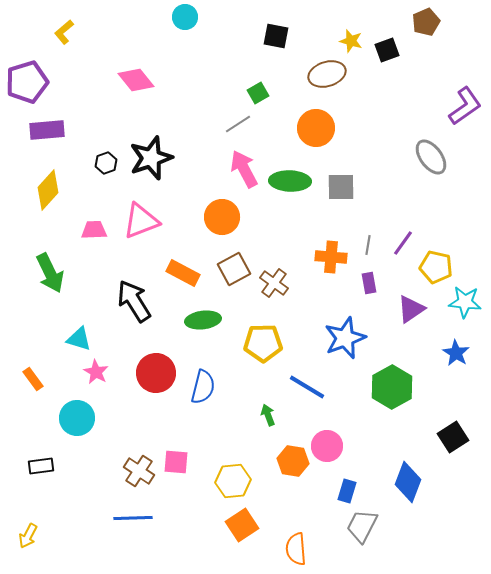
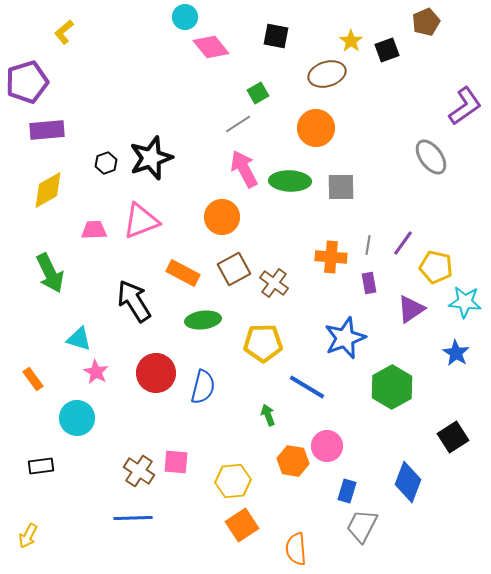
yellow star at (351, 41): rotated 20 degrees clockwise
pink diamond at (136, 80): moved 75 px right, 33 px up
yellow diamond at (48, 190): rotated 18 degrees clockwise
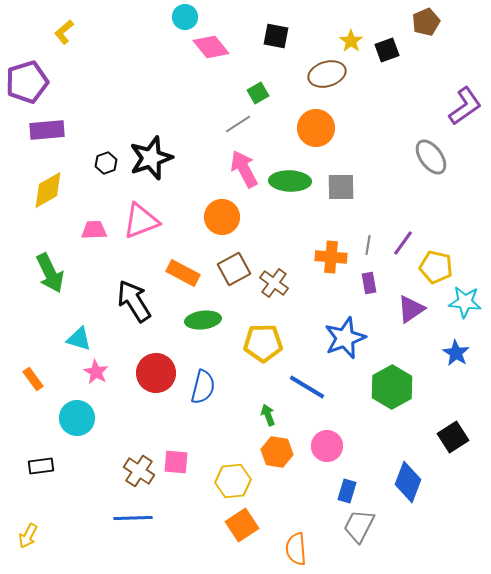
orange hexagon at (293, 461): moved 16 px left, 9 px up
gray trapezoid at (362, 526): moved 3 px left
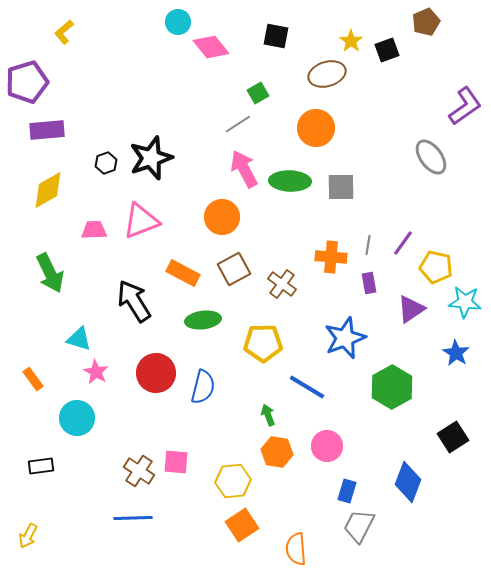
cyan circle at (185, 17): moved 7 px left, 5 px down
brown cross at (274, 283): moved 8 px right, 1 px down
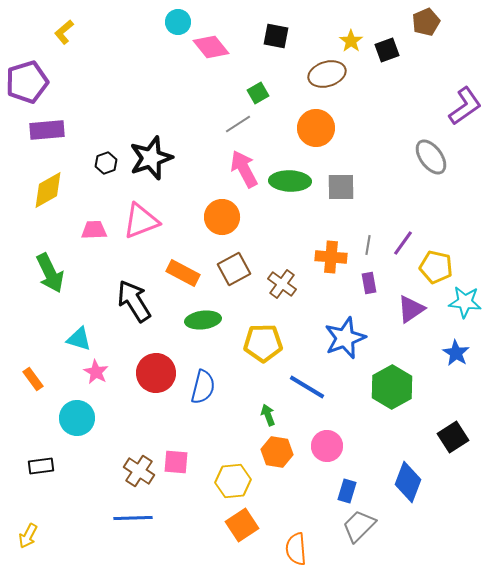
gray trapezoid at (359, 526): rotated 18 degrees clockwise
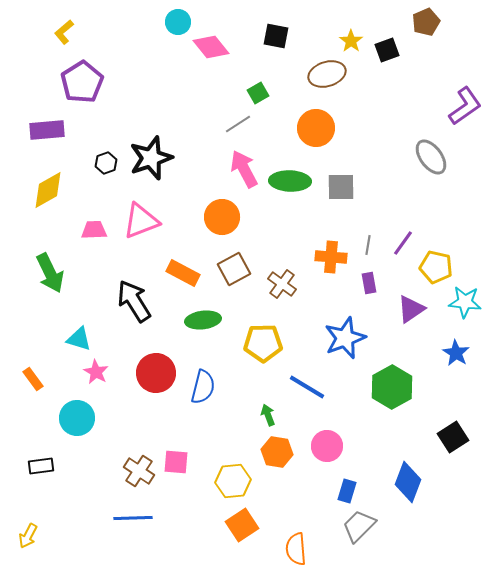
purple pentagon at (27, 82): moved 55 px right; rotated 15 degrees counterclockwise
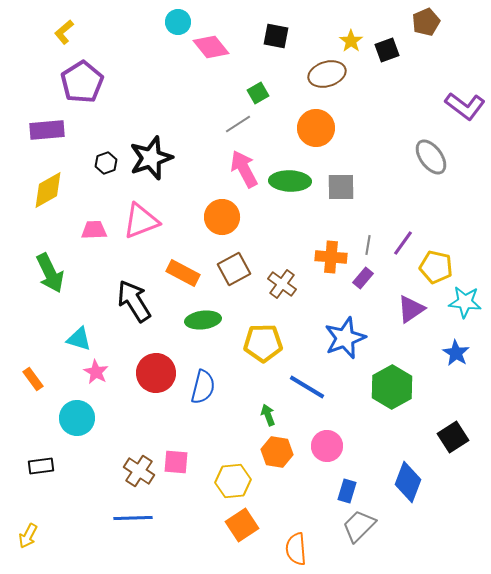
purple L-shape at (465, 106): rotated 72 degrees clockwise
purple rectangle at (369, 283): moved 6 px left, 5 px up; rotated 50 degrees clockwise
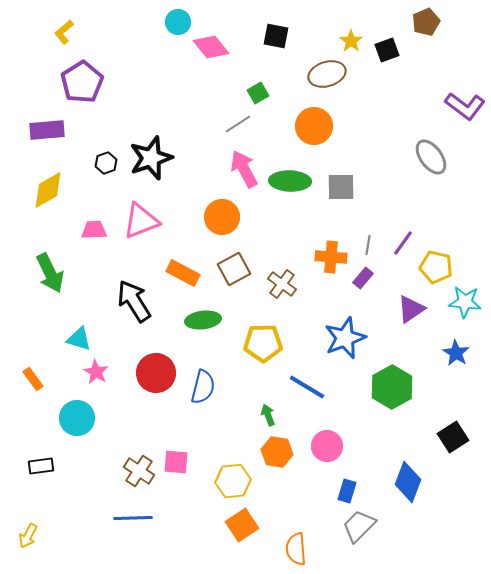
orange circle at (316, 128): moved 2 px left, 2 px up
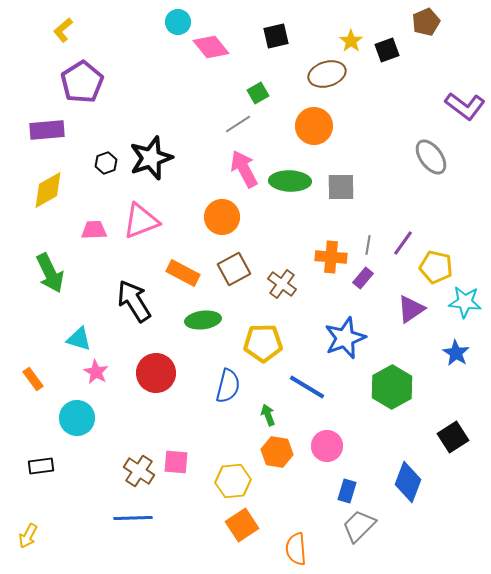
yellow L-shape at (64, 32): moved 1 px left, 2 px up
black square at (276, 36): rotated 24 degrees counterclockwise
blue semicircle at (203, 387): moved 25 px right, 1 px up
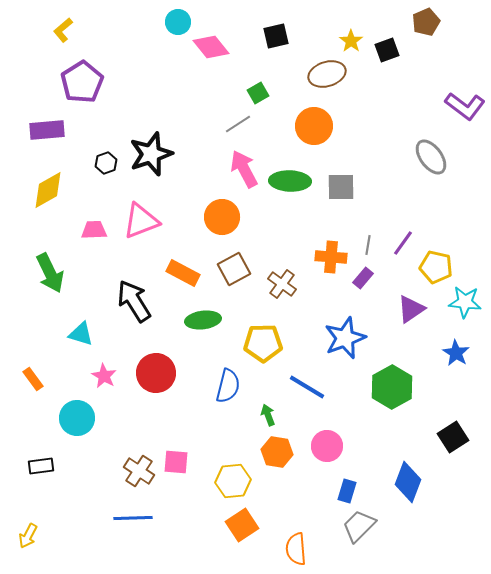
black star at (151, 158): moved 4 px up
cyan triangle at (79, 339): moved 2 px right, 5 px up
pink star at (96, 372): moved 8 px right, 4 px down
